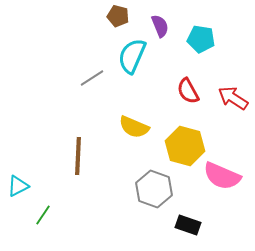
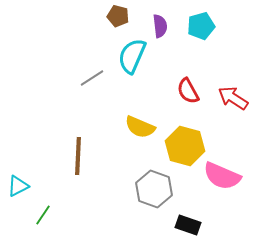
purple semicircle: rotated 15 degrees clockwise
cyan pentagon: moved 13 px up; rotated 24 degrees counterclockwise
yellow semicircle: moved 6 px right
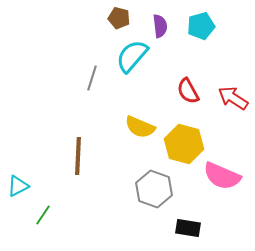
brown pentagon: moved 1 px right, 2 px down
cyan semicircle: rotated 18 degrees clockwise
gray line: rotated 40 degrees counterclockwise
yellow hexagon: moved 1 px left, 2 px up
black rectangle: moved 3 px down; rotated 10 degrees counterclockwise
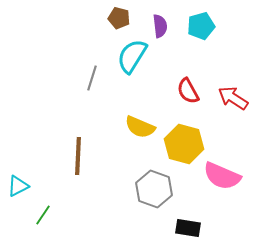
cyan semicircle: rotated 9 degrees counterclockwise
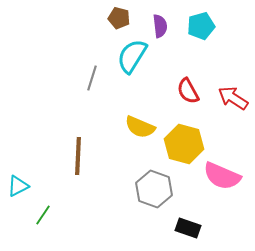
black rectangle: rotated 10 degrees clockwise
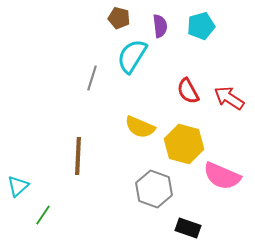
red arrow: moved 4 px left
cyan triangle: rotated 15 degrees counterclockwise
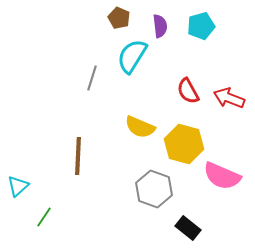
brown pentagon: rotated 10 degrees clockwise
red arrow: rotated 12 degrees counterclockwise
green line: moved 1 px right, 2 px down
black rectangle: rotated 20 degrees clockwise
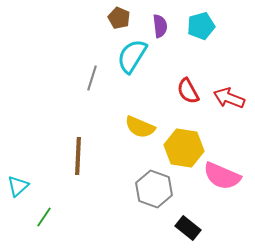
yellow hexagon: moved 4 px down; rotated 6 degrees counterclockwise
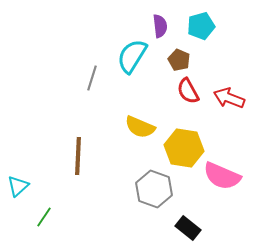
brown pentagon: moved 60 px right, 42 px down
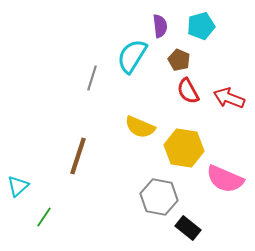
brown line: rotated 15 degrees clockwise
pink semicircle: moved 3 px right, 3 px down
gray hexagon: moved 5 px right, 8 px down; rotated 9 degrees counterclockwise
